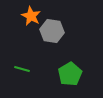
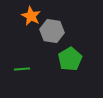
green line: rotated 21 degrees counterclockwise
green pentagon: moved 15 px up
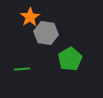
orange star: moved 1 px left, 1 px down; rotated 12 degrees clockwise
gray hexagon: moved 6 px left, 2 px down
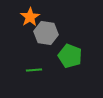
green pentagon: moved 3 px up; rotated 20 degrees counterclockwise
green line: moved 12 px right, 1 px down
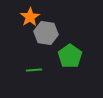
green pentagon: rotated 15 degrees clockwise
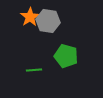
gray hexagon: moved 2 px right, 12 px up
green pentagon: moved 4 px left; rotated 20 degrees counterclockwise
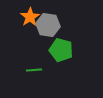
gray hexagon: moved 4 px down
green pentagon: moved 5 px left, 6 px up
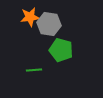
orange star: rotated 24 degrees clockwise
gray hexagon: moved 1 px right, 1 px up
